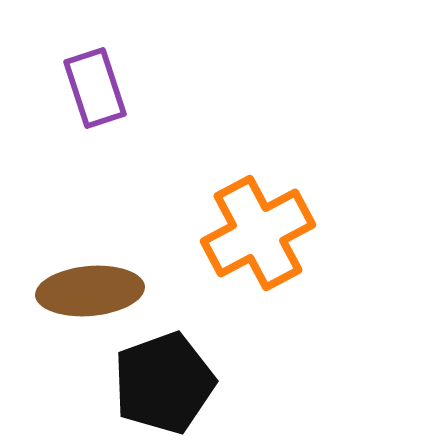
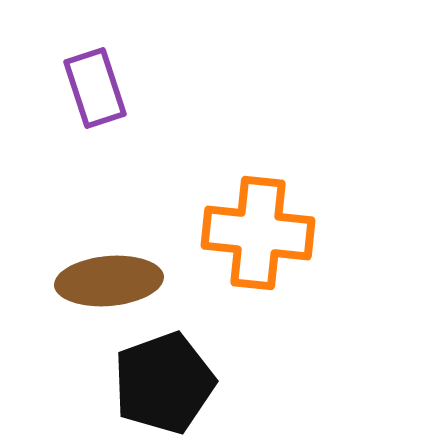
orange cross: rotated 34 degrees clockwise
brown ellipse: moved 19 px right, 10 px up
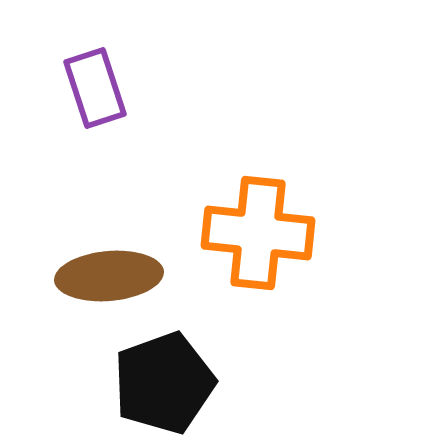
brown ellipse: moved 5 px up
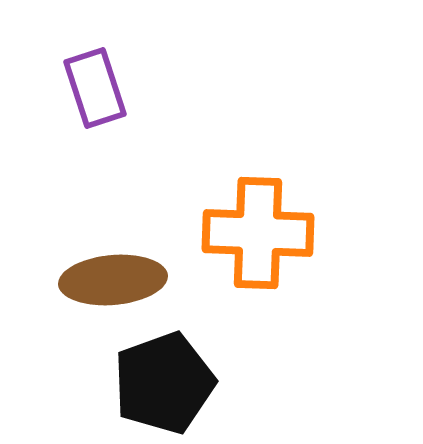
orange cross: rotated 4 degrees counterclockwise
brown ellipse: moved 4 px right, 4 px down
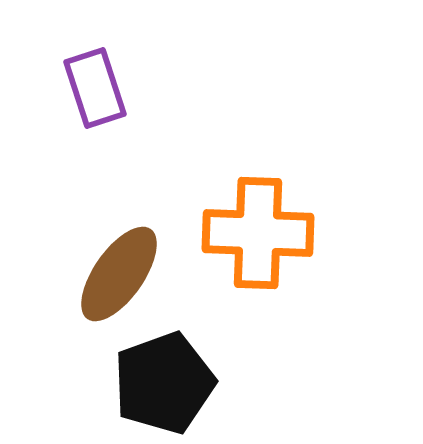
brown ellipse: moved 6 px right, 6 px up; rotated 50 degrees counterclockwise
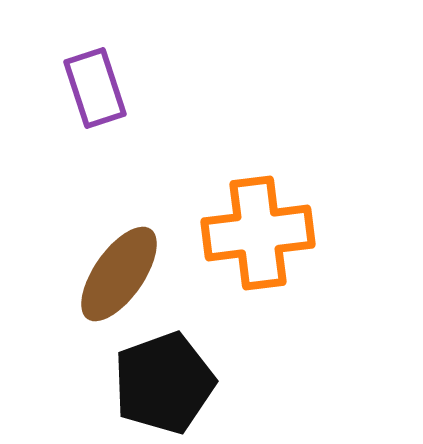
orange cross: rotated 9 degrees counterclockwise
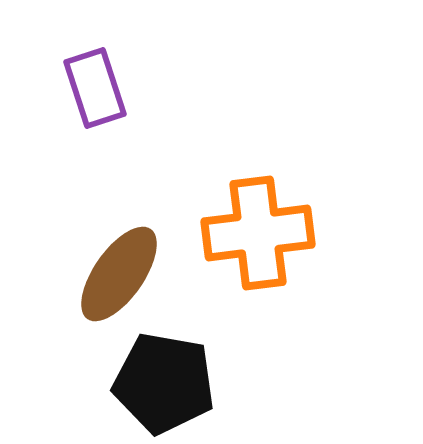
black pentagon: rotated 30 degrees clockwise
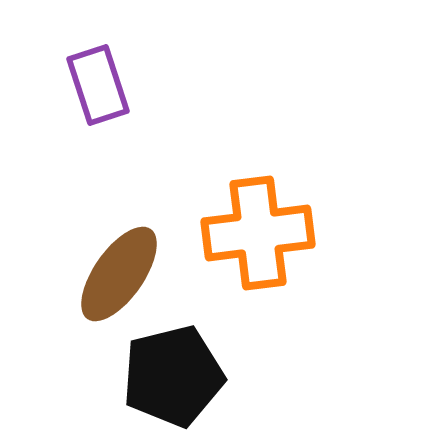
purple rectangle: moved 3 px right, 3 px up
black pentagon: moved 9 px right, 7 px up; rotated 24 degrees counterclockwise
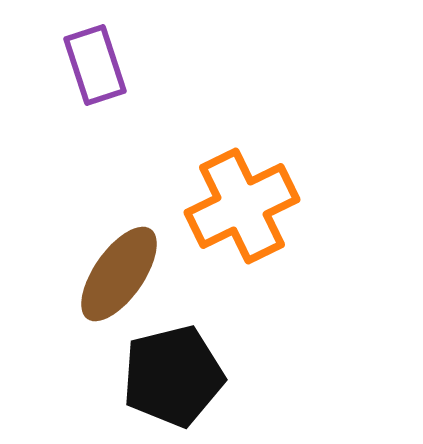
purple rectangle: moved 3 px left, 20 px up
orange cross: moved 16 px left, 27 px up; rotated 19 degrees counterclockwise
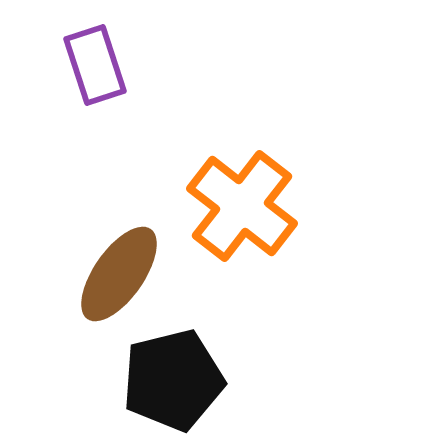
orange cross: rotated 26 degrees counterclockwise
black pentagon: moved 4 px down
